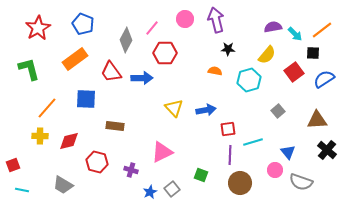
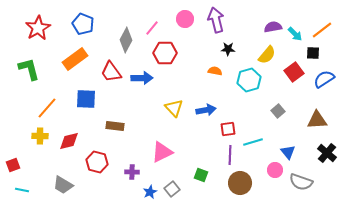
black cross at (327, 150): moved 3 px down
purple cross at (131, 170): moved 1 px right, 2 px down; rotated 16 degrees counterclockwise
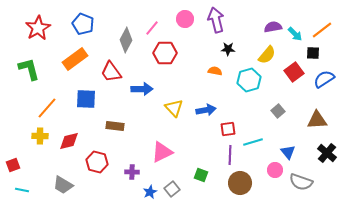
blue arrow at (142, 78): moved 11 px down
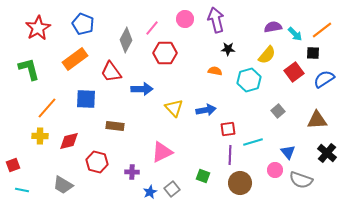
green square at (201, 175): moved 2 px right, 1 px down
gray semicircle at (301, 182): moved 2 px up
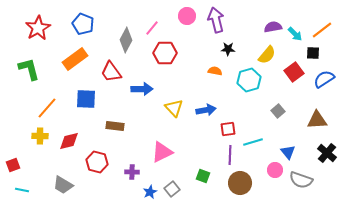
pink circle at (185, 19): moved 2 px right, 3 px up
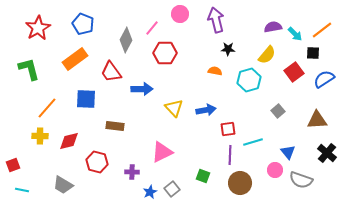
pink circle at (187, 16): moved 7 px left, 2 px up
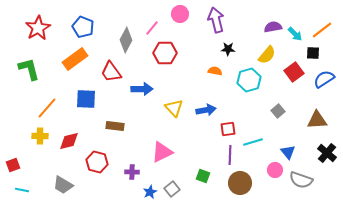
blue pentagon at (83, 24): moved 3 px down
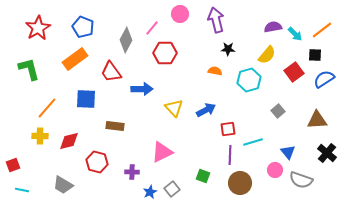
black square at (313, 53): moved 2 px right, 2 px down
blue arrow at (206, 110): rotated 18 degrees counterclockwise
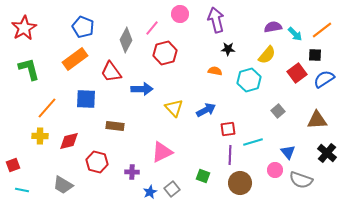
red star at (38, 28): moved 14 px left
red hexagon at (165, 53): rotated 15 degrees counterclockwise
red square at (294, 72): moved 3 px right, 1 px down
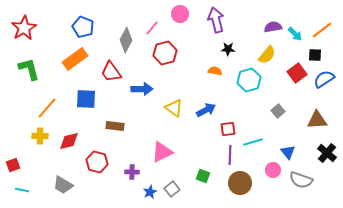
yellow triangle at (174, 108): rotated 12 degrees counterclockwise
pink circle at (275, 170): moved 2 px left
